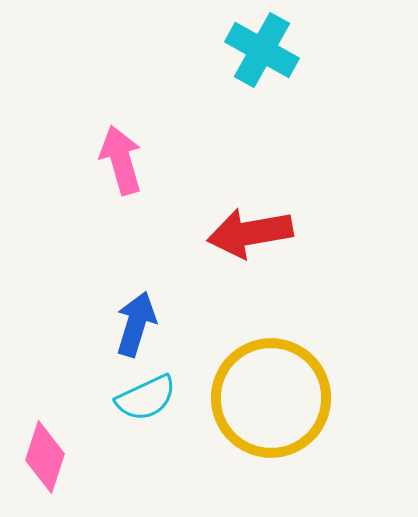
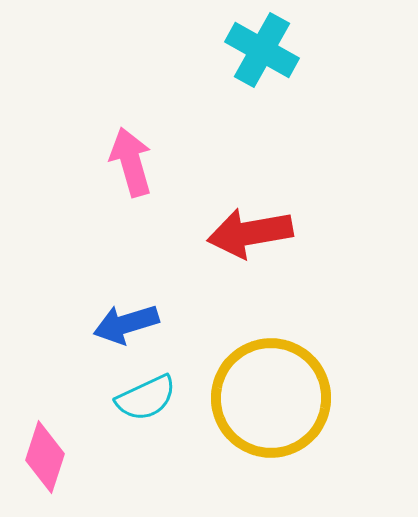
pink arrow: moved 10 px right, 2 px down
blue arrow: moved 10 px left; rotated 124 degrees counterclockwise
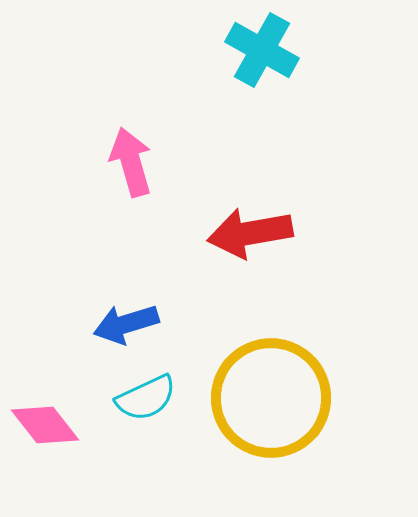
pink diamond: moved 32 px up; rotated 56 degrees counterclockwise
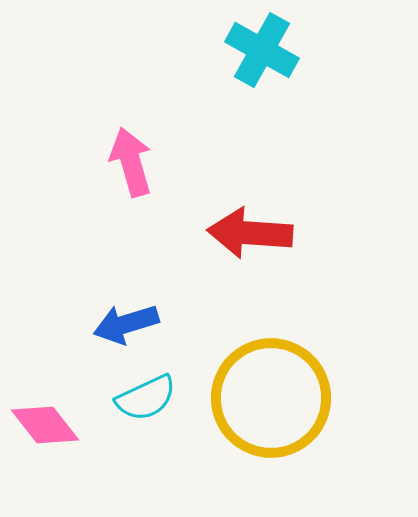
red arrow: rotated 14 degrees clockwise
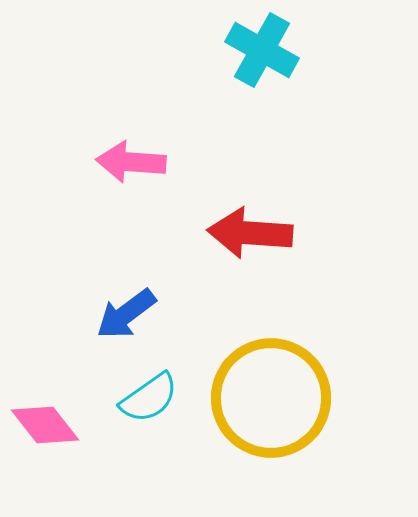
pink arrow: rotated 70 degrees counterclockwise
blue arrow: moved 10 px up; rotated 20 degrees counterclockwise
cyan semicircle: moved 3 px right; rotated 10 degrees counterclockwise
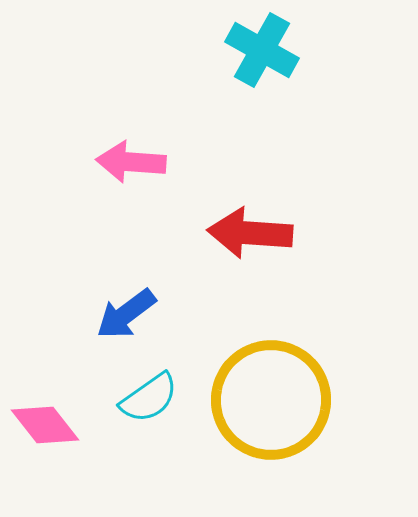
yellow circle: moved 2 px down
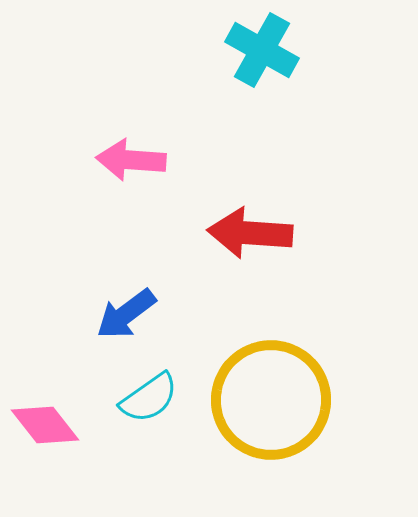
pink arrow: moved 2 px up
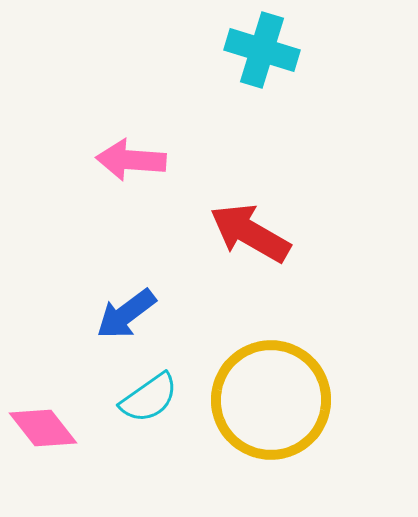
cyan cross: rotated 12 degrees counterclockwise
red arrow: rotated 26 degrees clockwise
pink diamond: moved 2 px left, 3 px down
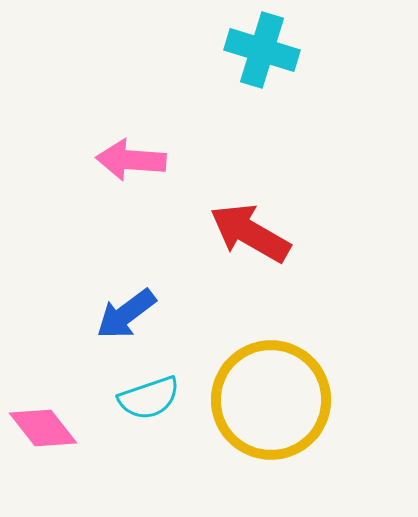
cyan semicircle: rotated 16 degrees clockwise
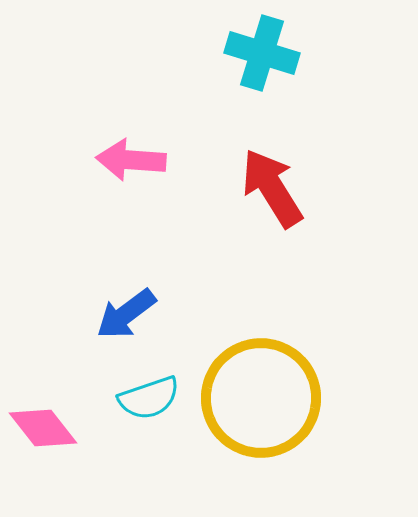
cyan cross: moved 3 px down
red arrow: moved 22 px right, 45 px up; rotated 28 degrees clockwise
yellow circle: moved 10 px left, 2 px up
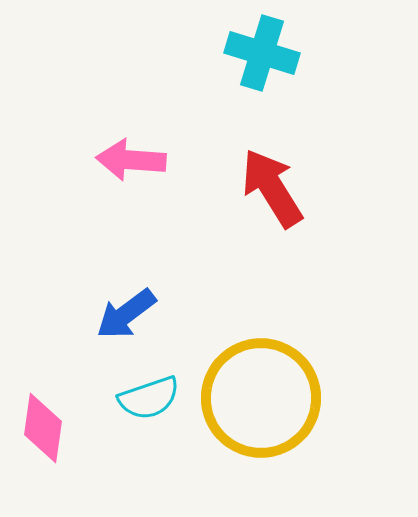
pink diamond: rotated 46 degrees clockwise
